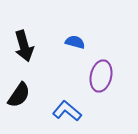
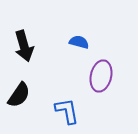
blue semicircle: moved 4 px right
blue L-shape: rotated 40 degrees clockwise
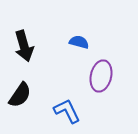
black semicircle: moved 1 px right
blue L-shape: rotated 16 degrees counterclockwise
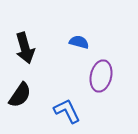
black arrow: moved 1 px right, 2 px down
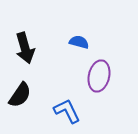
purple ellipse: moved 2 px left
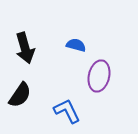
blue semicircle: moved 3 px left, 3 px down
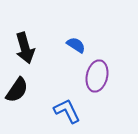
blue semicircle: rotated 18 degrees clockwise
purple ellipse: moved 2 px left
black semicircle: moved 3 px left, 5 px up
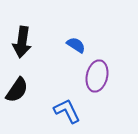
black arrow: moved 3 px left, 6 px up; rotated 24 degrees clockwise
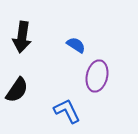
black arrow: moved 5 px up
